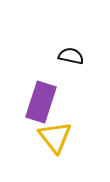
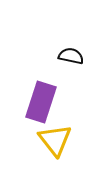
yellow triangle: moved 3 px down
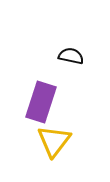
yellow triangle: moved 1 px left, 1 px down; rotated 15 degrees clockwise
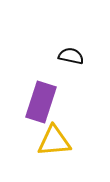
yellow triangle: rotated 48 degrees clockwise
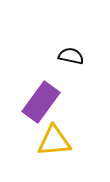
purple rectangle: rotated 18 degrees clockwise
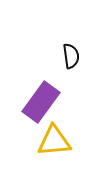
black semicircle: rotated 70 degrees clockwise
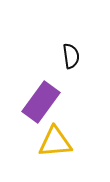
yellow triangle: moved 1 px right, 1 px down
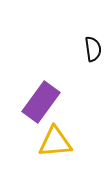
black semicircle: moved 22 px right, 7 px up
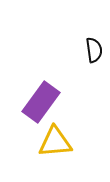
black semicircle: moved 1 px right, 1 px down
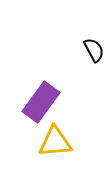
black semicircle: rotated 20 degrees counterclockwise
